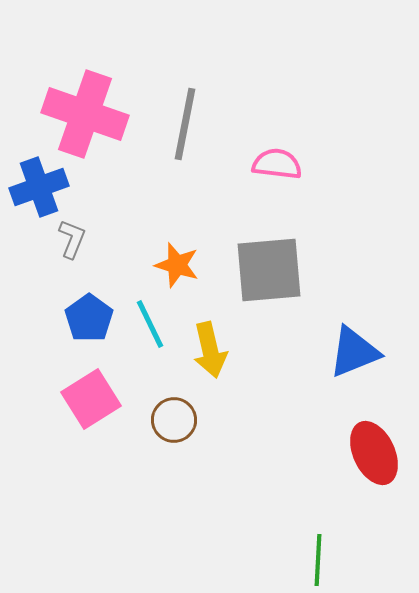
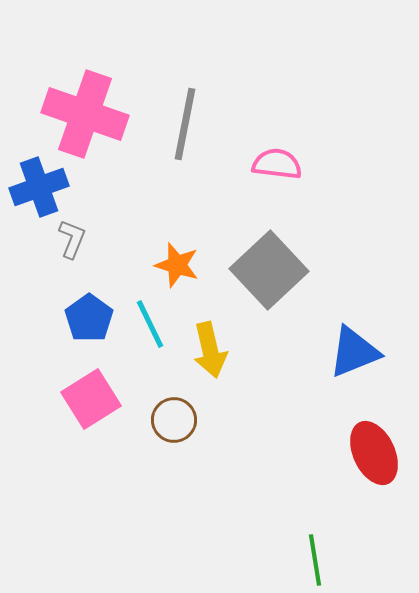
gray square: rotated 38 degrees counterclockwise
green line: moved 3 px left; rotated 12 degrees counterclockwise
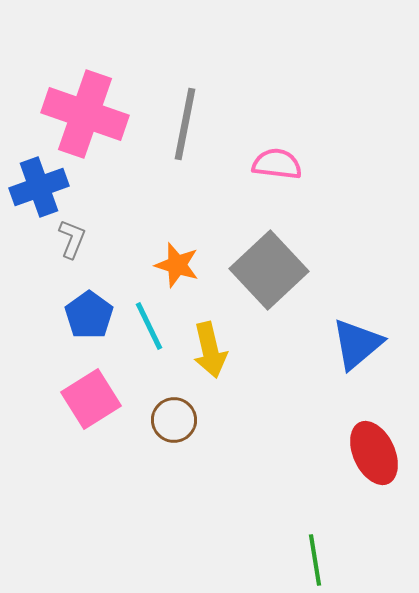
blue pentagon: moved 3 px up
cyan line: moved 1 px left, 2 px down
blue triangle: moved 3 px right, 8 px up; rotated 18 degrees counterclockwise
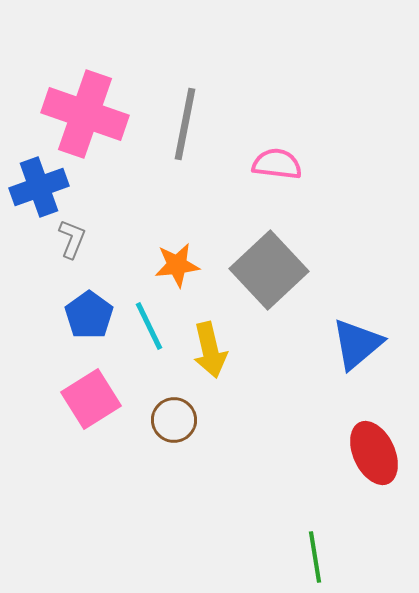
orange star: rotated 24 degrees counterclockwise
green line: moved 3 px up
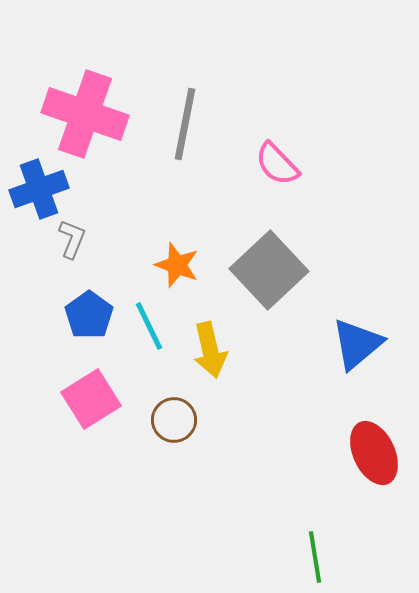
pink semicircle: rotated 141 degrees counterclockwise
blue cross: moved 2 px down
orange star: rotated 27 degrees clockwise
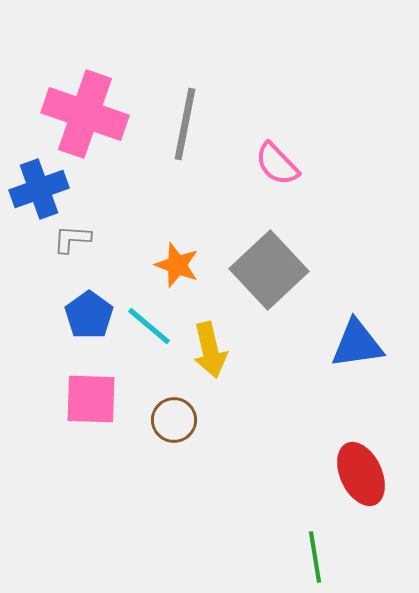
gray L-shape: rotated 108 degrees counterclockwise
cyan line: rotated 24 degrees counterclockwise
blue triangle: rotated 32 degrees clockwise
pink square: rotated 34 degrees clockwise
red ellipse: moved 13 px left, 21 px down
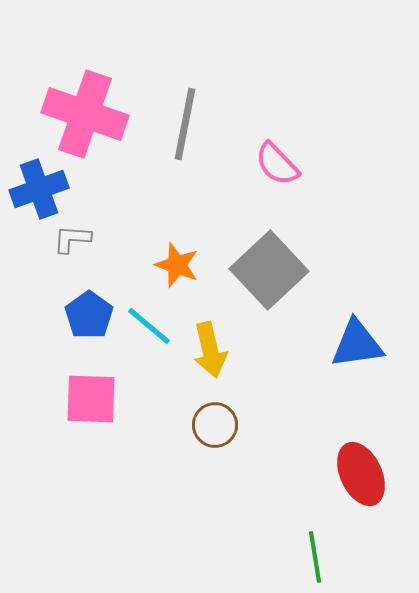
brown circle: moved 41 px right, 5 px down
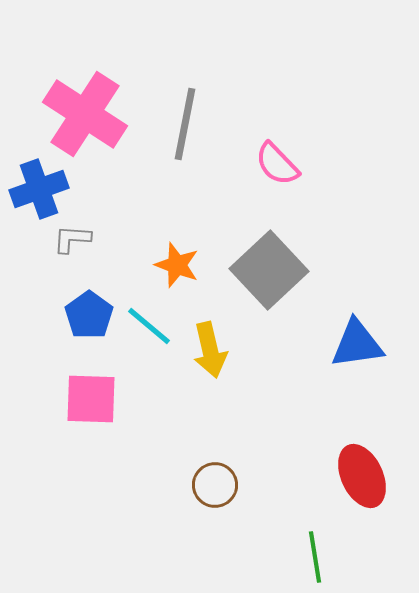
pink cross: rotated 14 degrees clockwise
brown circle: moved 60 px down
red ellipse: moved 1 px right, 2 px down
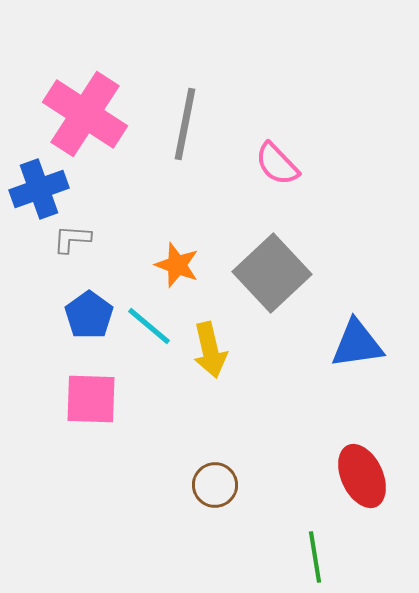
gray square: moved 3 px right, 3 px down
